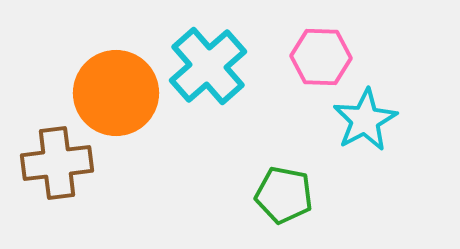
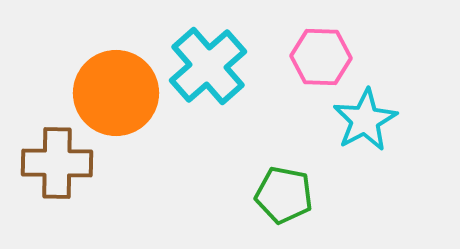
brown cross: rotated 8 degrees clockwise
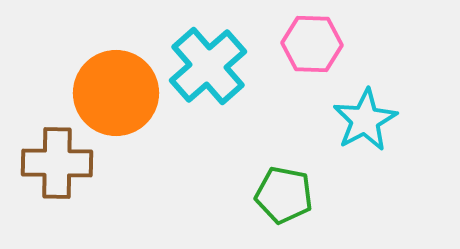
pink hexagon: moved 9 px left, 13 px up
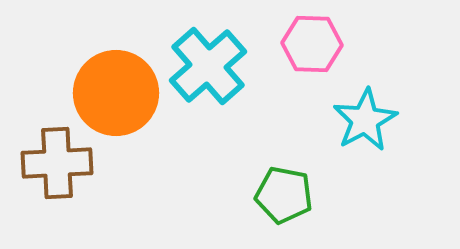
brown cross: rotated 4 degrees counterclockwise
